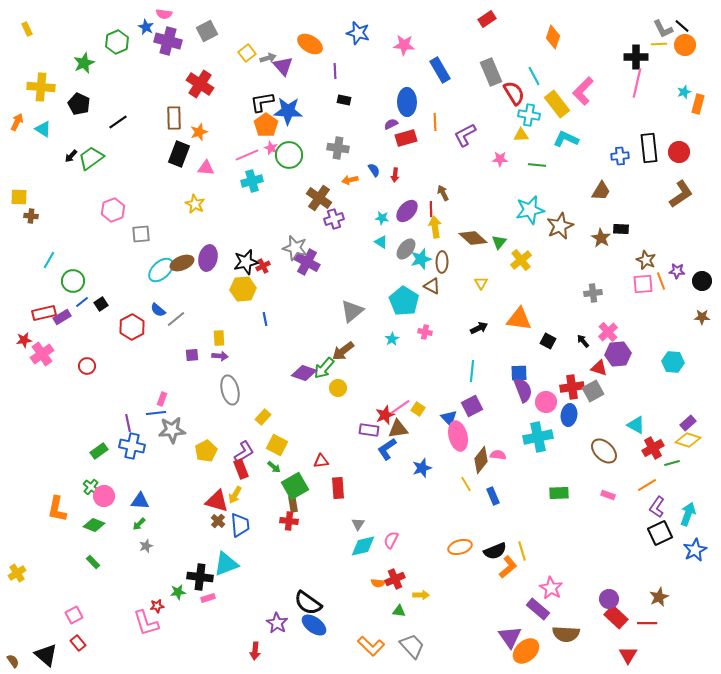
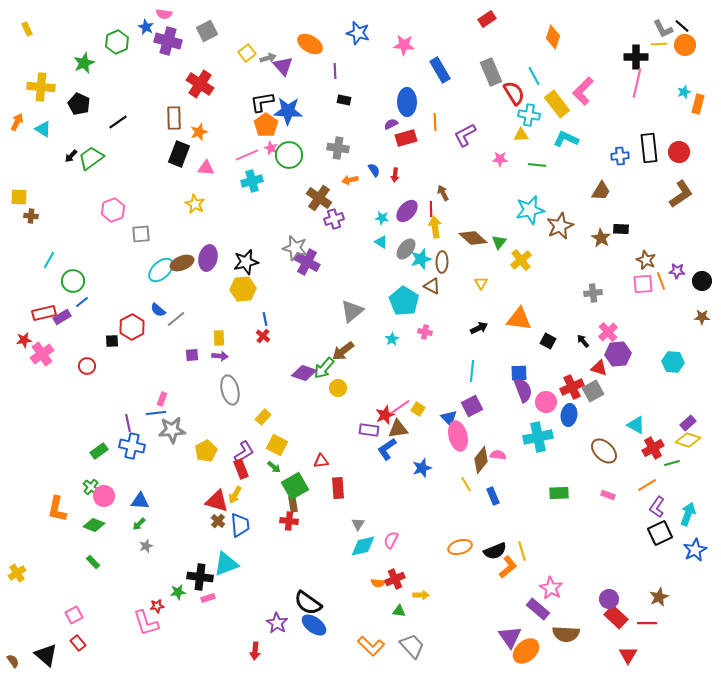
red cross at (263, 266): moved 70 px down; rotated 24 degrees counterclockwise
black square at (101, 304): moved 11 px right, 37 px down; rotated 32 degrees clockwise
red cross at (572, 387): rotated 15 degrees counterclockwise
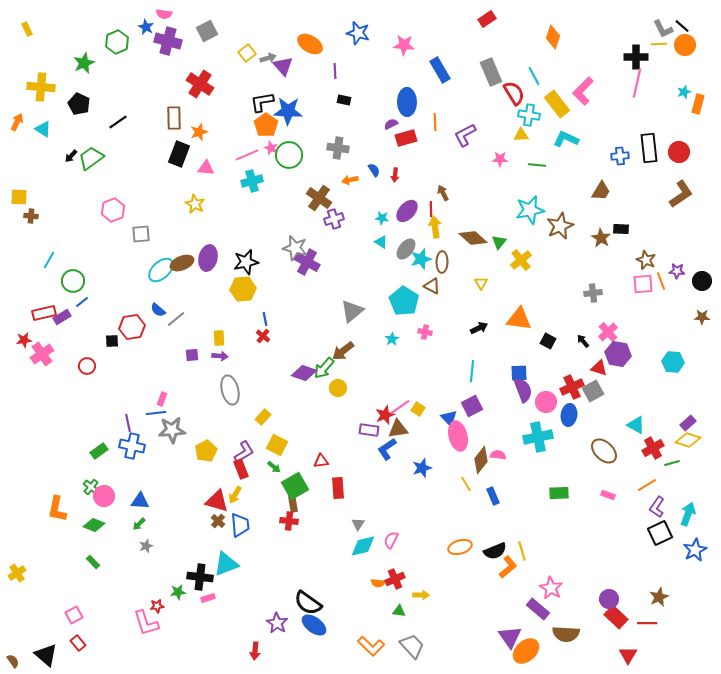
red hexagon at (132, 327): rotated 20 degrees clockwise
purple hexagon at (618, 354): rotated 15 degrees clockwise
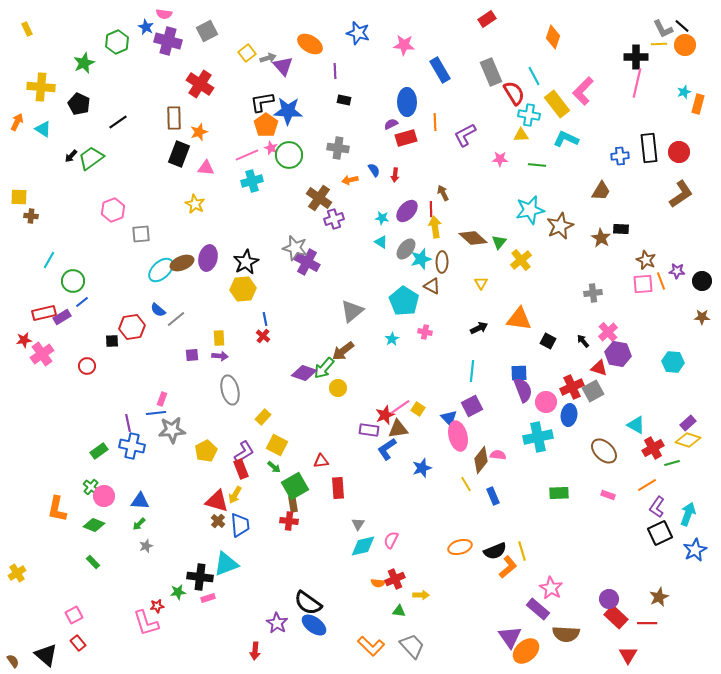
black star at (246, 262): rotated 15 degrees counterclockwise
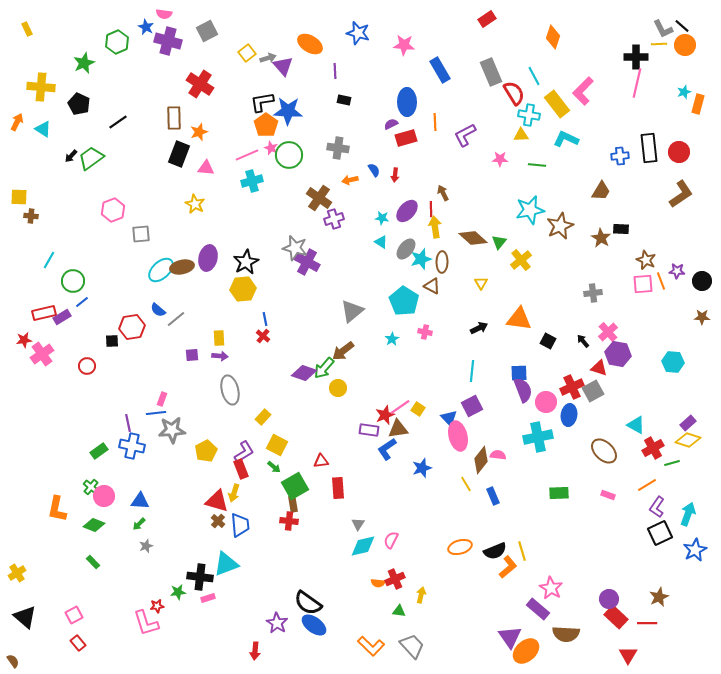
brown ellipse at (182, 263): moved 4 px down; rotated 10 degrees clockwise
yellow arrow at (235, 495): moved 1 px left, 2 px up; rotated 12 degrees counterclockwise
yellow arrow at (421, 595): rotated 77 degrees counterclockwise
black triangle at (46, 655): moved 21 px left, 38 px up
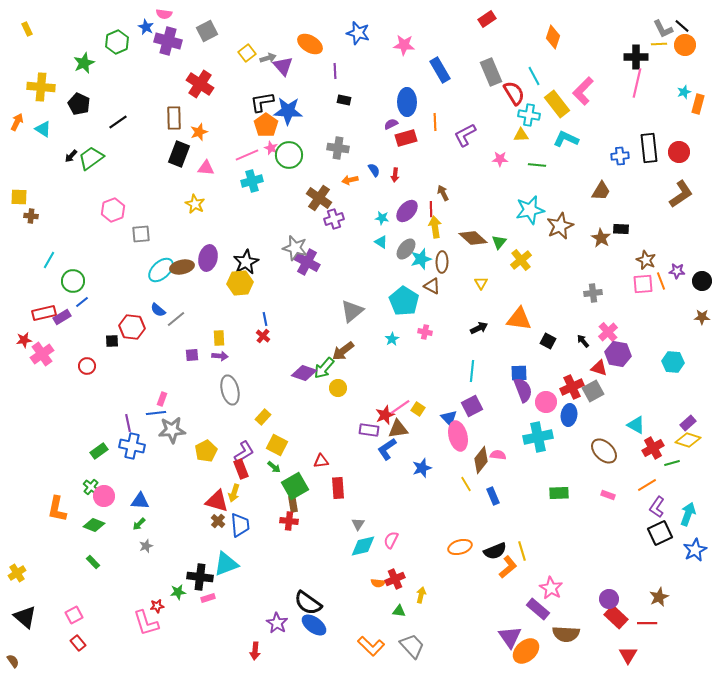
yellow hexagon at (243, 289): moved 3 px left, 6 px up
red hexagon at (132, 327): rotated 15 degrees clockwise
